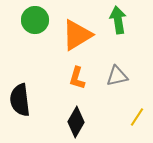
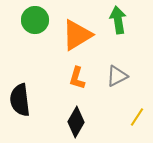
gray triangle: rotated 15 degrees counterclockwise
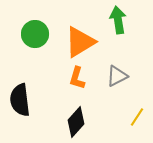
green circle: moved 14 px down
orange triangle: moved 3 px right, 7 px down
black diamond: rotated 12 degrees clockwise
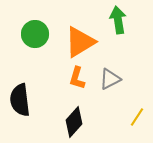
gray triangle: moved 7 px left, 3 px down
black diamond: moved 2 px left
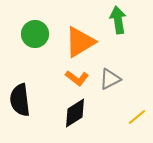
orange L-shape: rotated 70 degrees counterclockwise
yellow line: rotated 18 degrees clockwise
black diamond: moved 1 px right, 9 px up; rotated 16 degrees clockwise
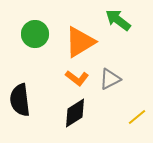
green arrow: rotated 44 degrees counterclockwise
